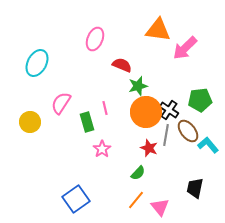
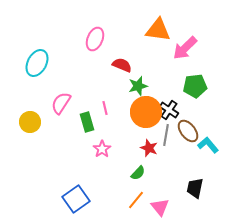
green pentagon: moved 5 px left, 14 px up
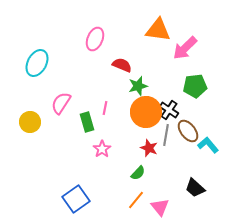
pink line: rotated 24 degrees clockwise
black trapezoid: rotated 60 degrees counterclockwise
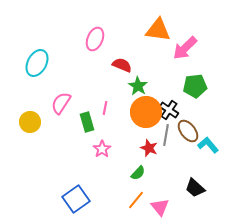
green star: rotated 24 degrees counterclockwise
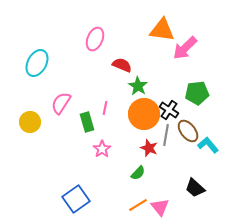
orange triangle: moved 4 px right
green pentagon: moved 2 px right, 7 px down
orange circle: moved 2 px left, 2 px down
orange line: moved 2 px right, 5 px down; rotated 18 degrees clockwise
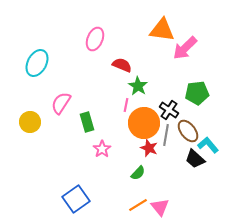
pink line: moved 21 px right, 3 px up
orange circle: moved 9 px down
black trapezoid: moved 29 px up
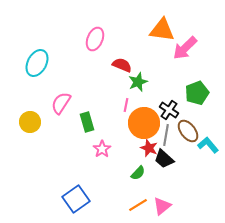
green star: moved 4 px up; rotated 18 degrees clockwise
green pentagon: rotated 15 degrees counterclockwise
black trapezoid: moved 31 px left
pink triangle: moved 2 px right, 1 px up; rotated 30 degrees clockwise
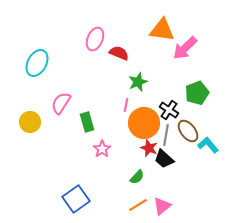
red semicircle: moved 3 px left, 12 px up
green semicircle: moved 1 px left, 4 px down
